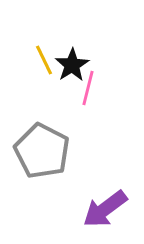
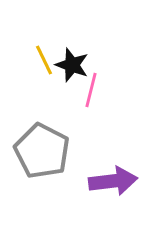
black star: rotated 20 degrees counterclockwise
pink line: moved 3 px right, 2 px down
purple arrow: moved 8 px right, 28 px up; rotated 150 degrees counterclockwise
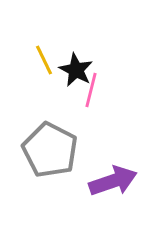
black star: moved 4 px right, 5 px down; rotated 8 degrees clockwise
gray pentagon: moved 8 px right, 1 px up
purple arrow: rotated 12 degrees counterclockwise
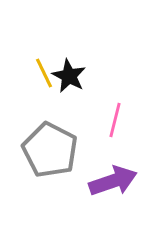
yellow line: moved 13 px down
black star: moved 7 px left, 6 px down
pink line: moved 24 px right, 30 px down
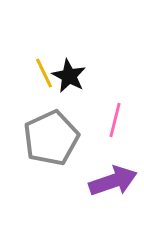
gray pentagon: moved 1 px right, 12 px up; rotated 20 degrees clockwise
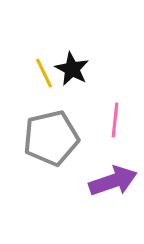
black star: moved 3 px right, 7 px up
pink line: rotated 8 degrees counterclockwise
gray pentagon: rotated 12 degrees clockwise
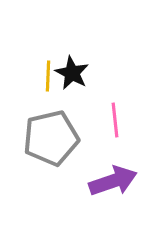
black star: moved 4 px down
yellow line: moved 4 px right, 3 px down; rotated 28 degrees clockwise
pink line: rotated 12 degrees counterclockwise
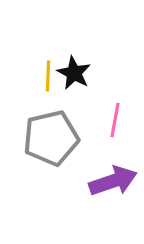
black star: moved 2 px right
pink line: rotated 16 degrees clockwise
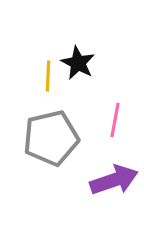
black star: moved 4 px right, 10 px up
purple arrow: moved 1 px right, 1 px up
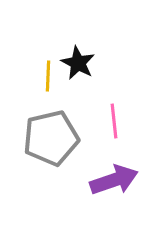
pink line: moved 1 px left, 1 px down; rotated 16 degrees counterclockwise
